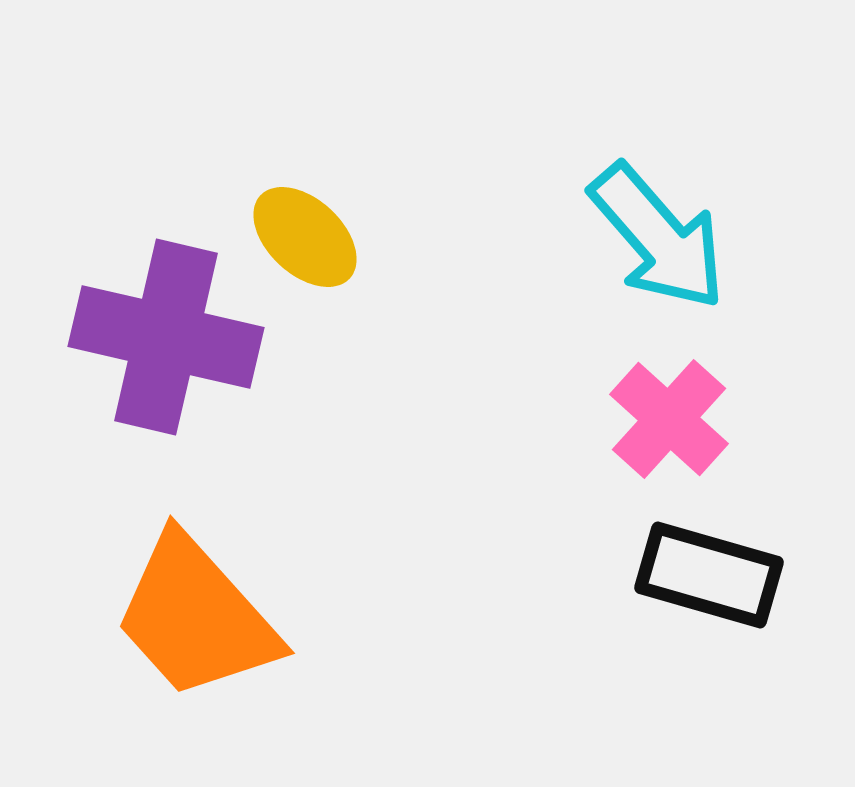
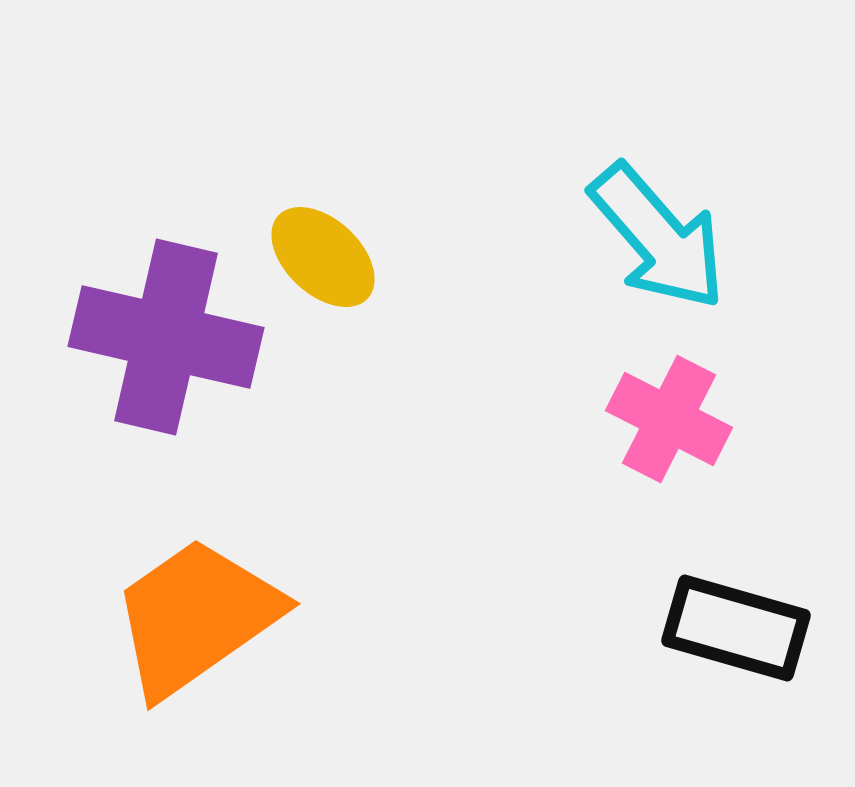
yellow ellipse: moved 18 px right, 20 px down
pink cross: rotated 15 degrees counterclockwise
black rectangle: moved 27 px right, 53 px down
orange trapezoid: rotated 97 degrees clockwise
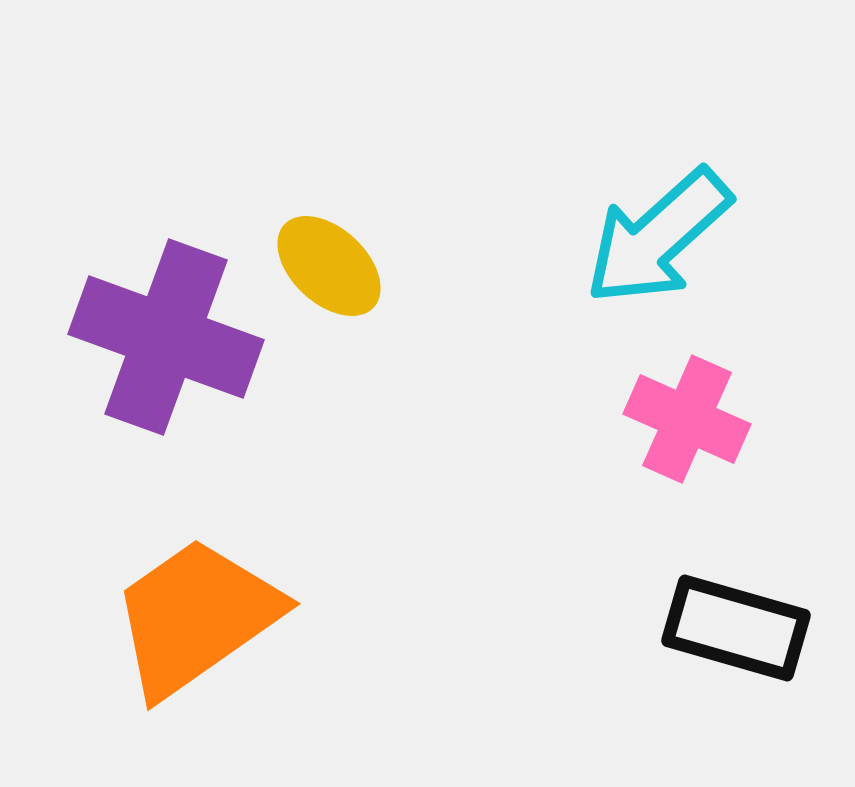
cyan arrow: rotated 89 degrees clockwise
yellow ellipse: moved 6 px right, 9 px down
purple cross: rotated 7 degrees clockwise
pink cross: moved 18 px right; rotated 3 degrees counterclockwise
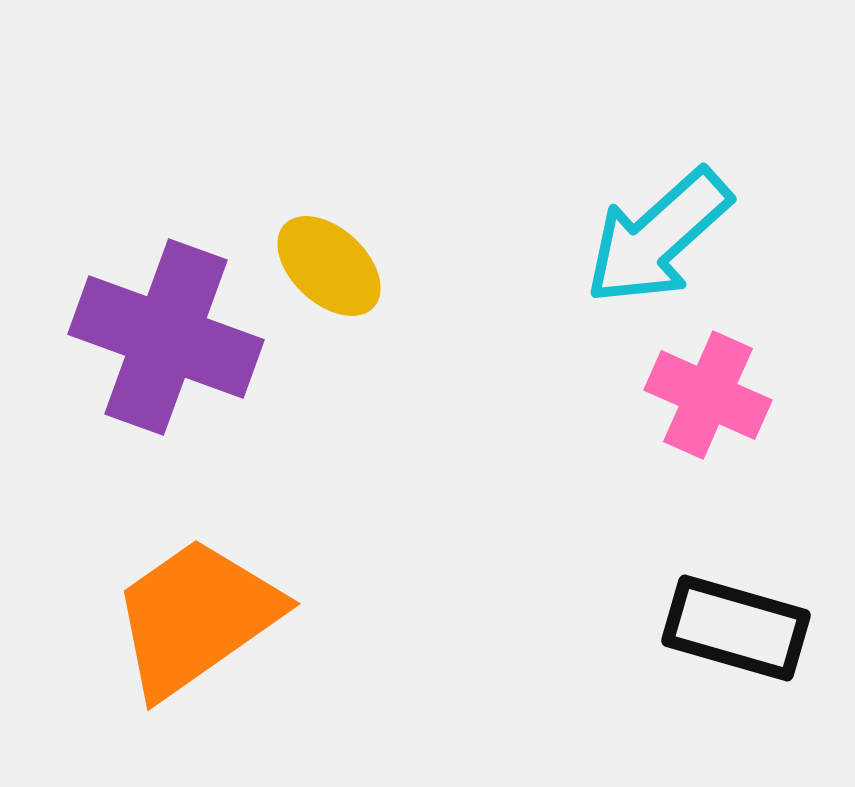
pink cross: moved 21 px right, 24 px up
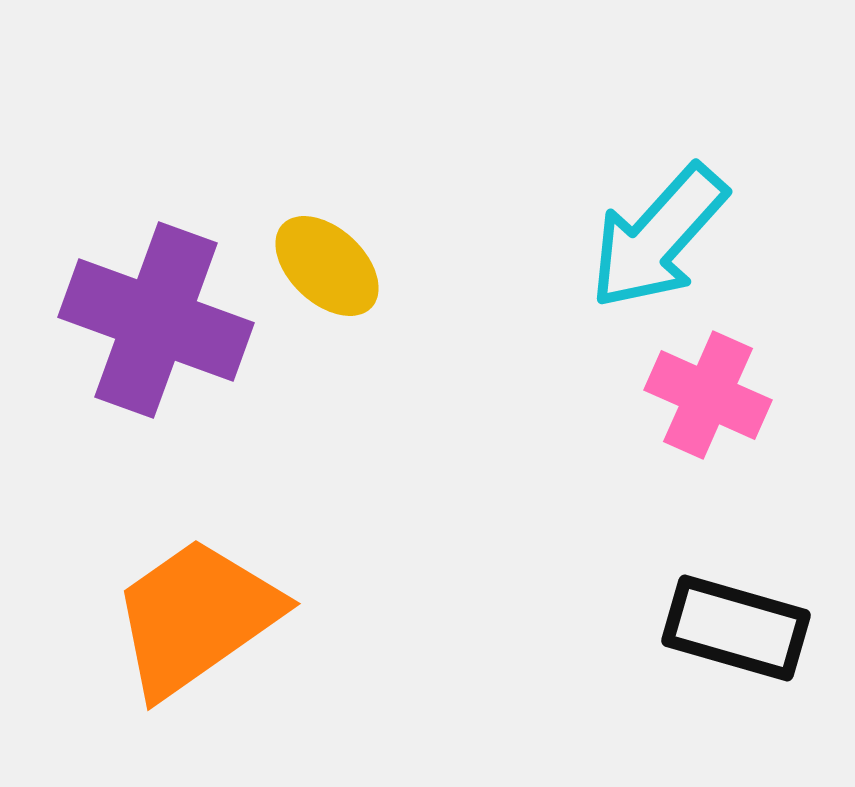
cyan arrow: rotated 6 degrees counterclockwise
yellow ellipse: moved 2 px left
purple cross: moved 10 px left, 17 px up
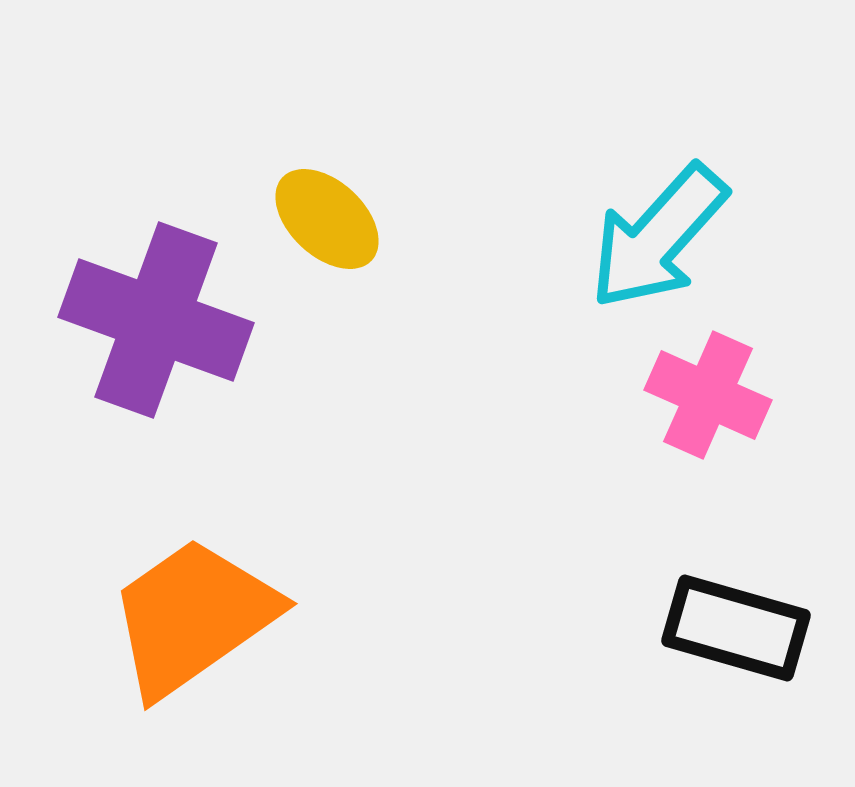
yellow ellipse: moved 47 px up
orange trapezoid: moved 3 px left
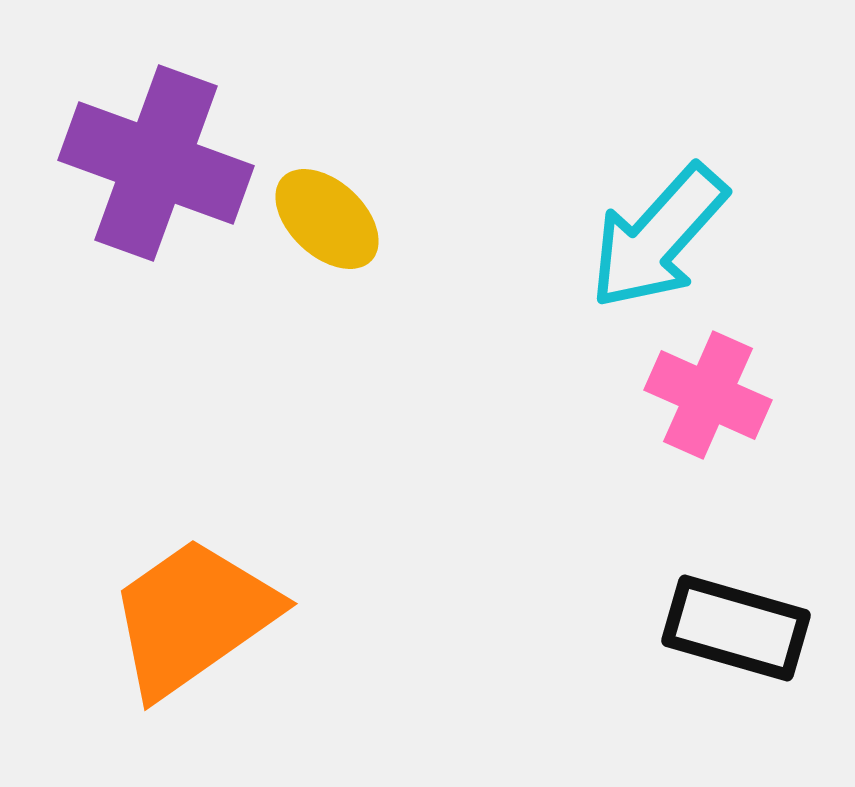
purple cross: moved 157 px up
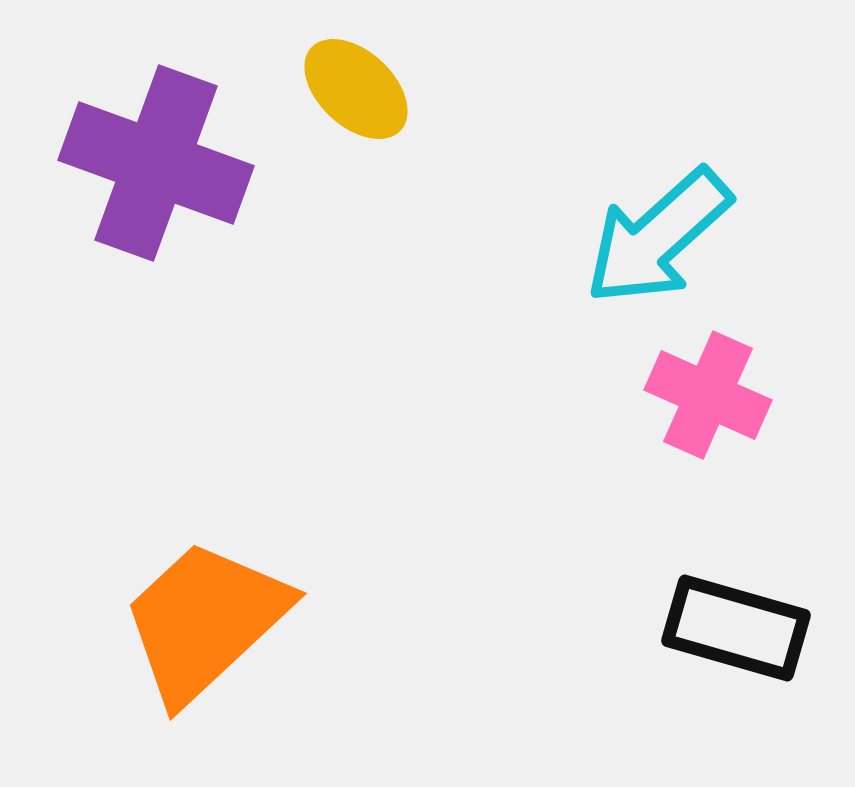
yellow ellipse: moved 29 px right, 130 px up
cyan arrow: rotated 6 degrees clockwise
orange trapezoid: moved 12 px right, 4 px down; rotated 8 degrees counterclockwise
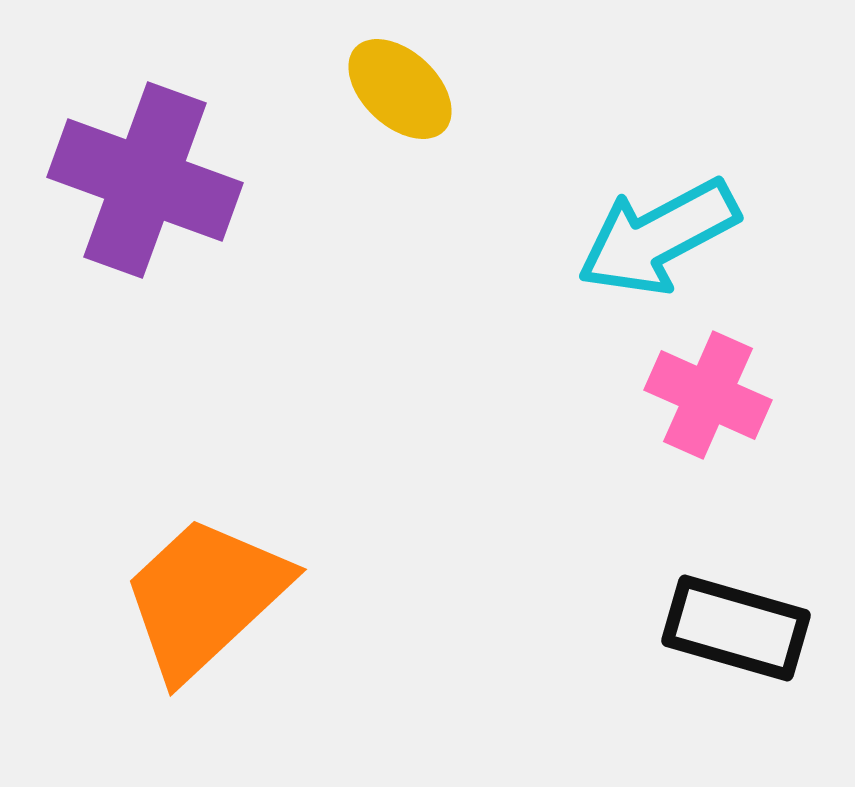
yellow ellipse: moved 44 px right
purple cross: moved 11 px left, 17 px down
cyan arrow: rotated 14 degrees clockwise
orange trapezoid: moved 24 px up
